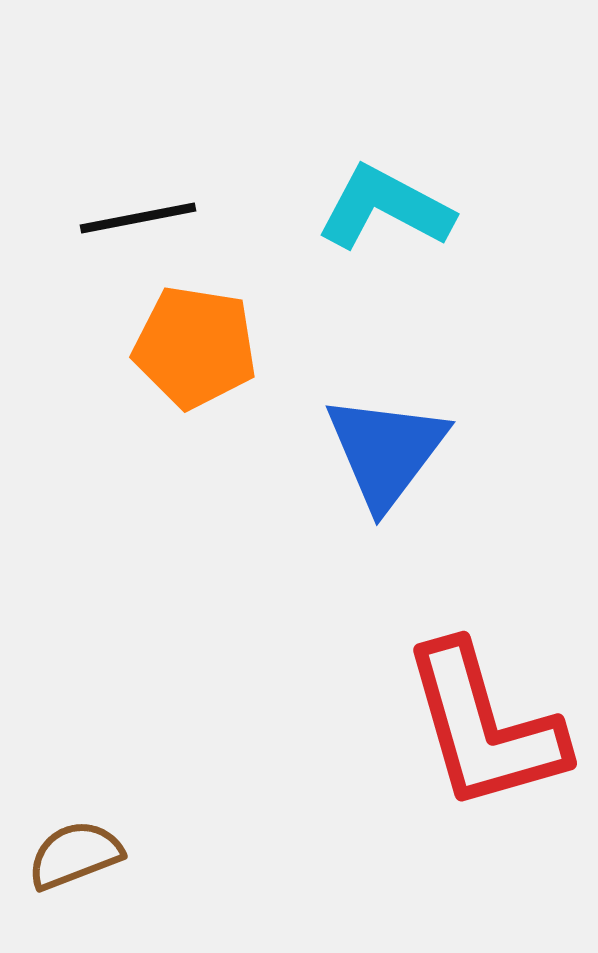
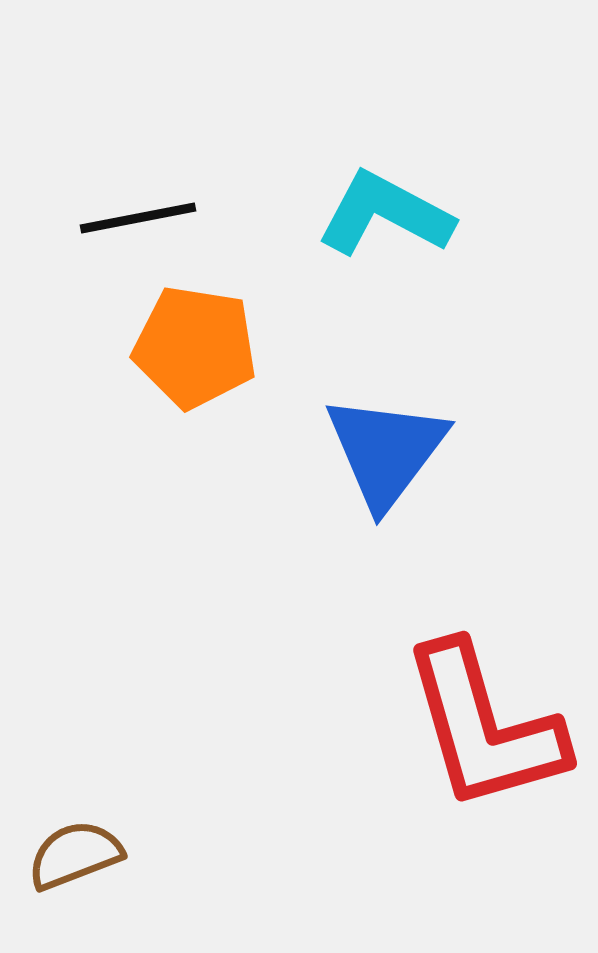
cyan L-shape: moved 6 px down
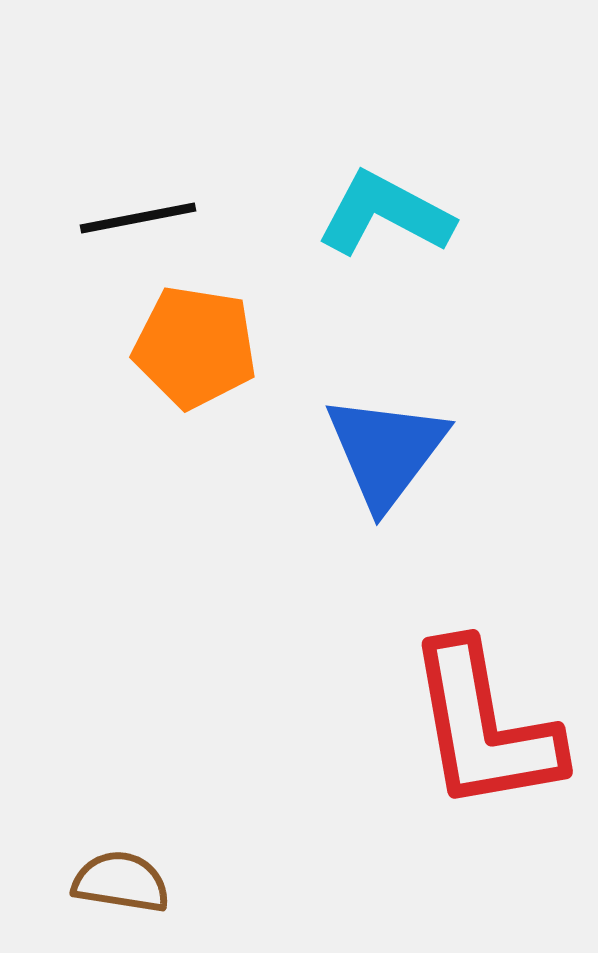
red L-shape: rotated 6 degrees clockwise
brown semicircle: moved 46 px right, 27 px down; rotated 30 degrees clockwise
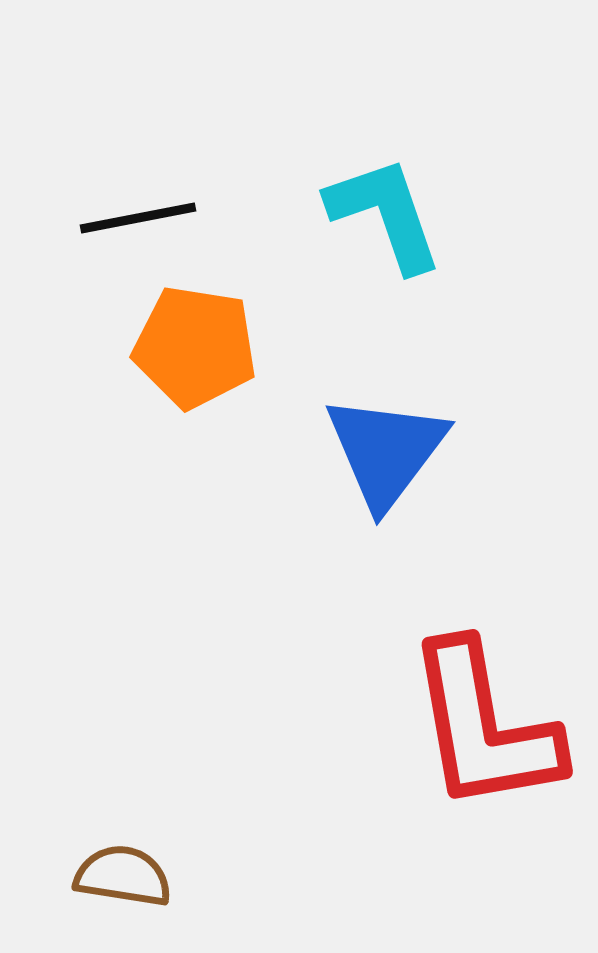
cyan L-shape: rotated 43 degrees clockwise
brown semicircle: moved 2 px right, 6 px up
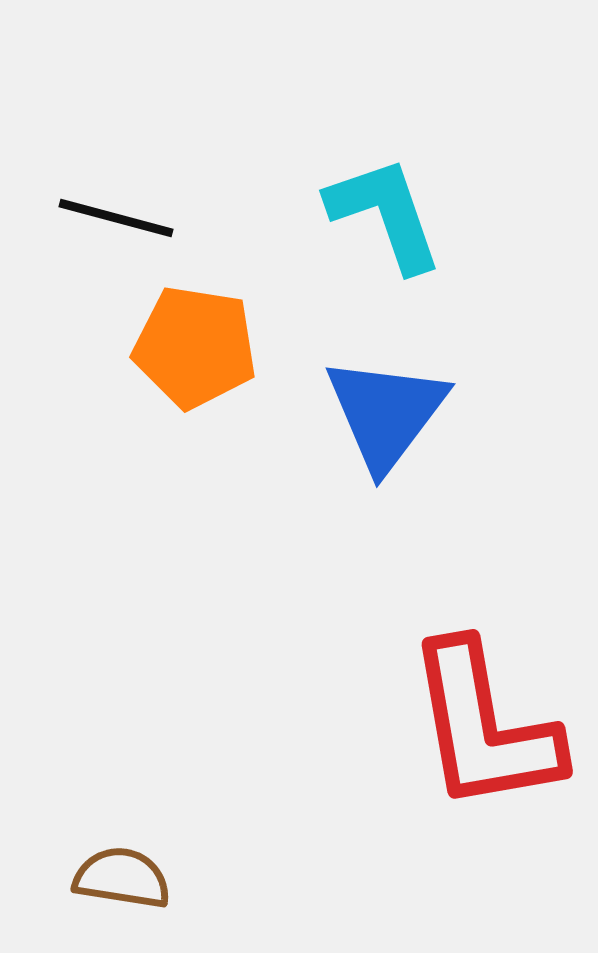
black line: moved 22 px left; rotated 26 degrees clockwise
blue triangle: moved 38 px up
brown semicircle: moved 1 px left, 2 px down
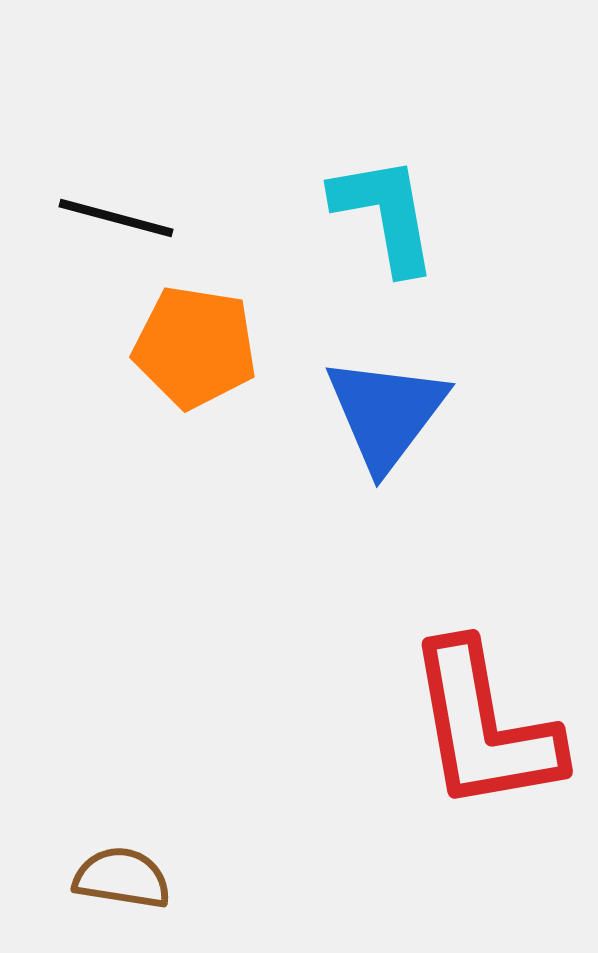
cyan L-shape: rotated 9 degrees clockwise
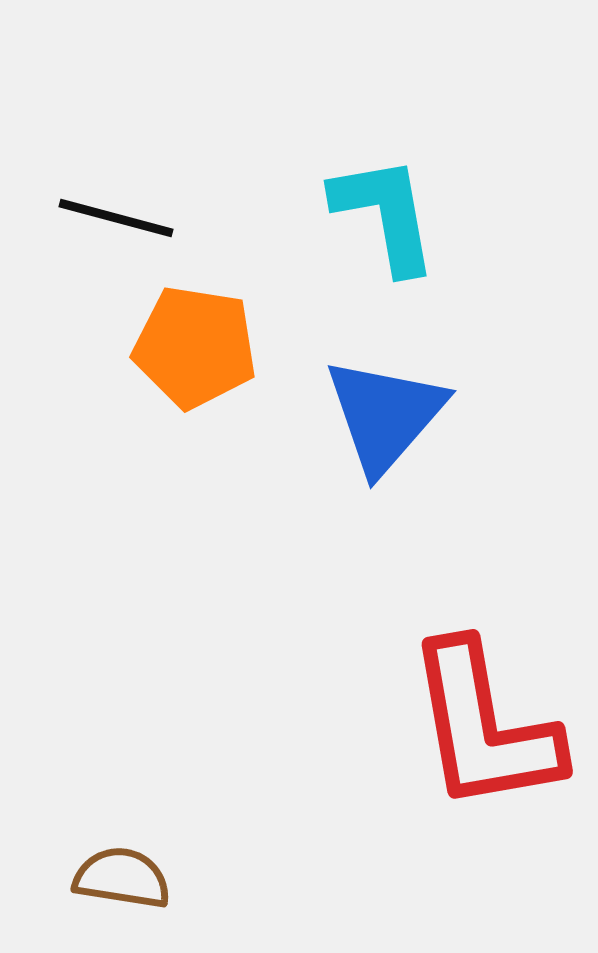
blue triangle: moved 1 px left, 2 px down; rotated 4 degrees clockwise
